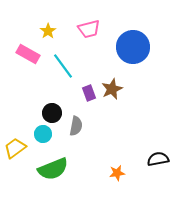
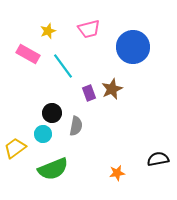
yellow star: rotated 14 degrees clockwise
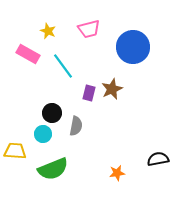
yellow star: rotated 28 degrees counterclockwise
purple rectangle: rotated 35 degrees clockwise
yellow trapezoid: moved 3 px down; rotated 40 degrees clockwise
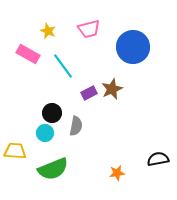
purple rectangle: rotated 49 degrees clockwise
cyan circle: moved 2 px right, 1 px up
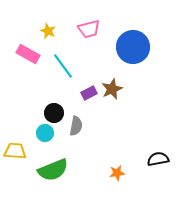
black circle: moved 2 px right
green semicircle: moved 1 px down
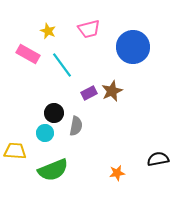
cyan line: moved 1 px left, 1 px up
brown star: moved 2 px down
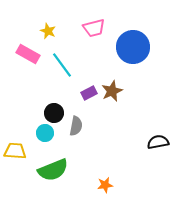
pink trapezoid: moved 5 px right, 1 px up
black semicircle: moved 17 px up
orange star: moved 12 px left, 12 px down
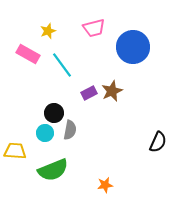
yellow star: rotated 28 degrees clockwise
gray semicircle: moved 6 px left, 4 px down
black semicircle: rotated 125 degrees clockwise
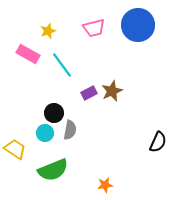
blue circle: moved 5 px right, 22 px up
yellow trapezoid: moved 2 px up; rotated 30 degrees clockwise
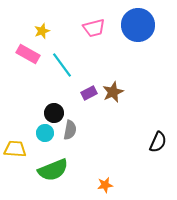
yellow star: moved 6 px left
brown star: moved 1 px right, 1 px down
yellow trapezoid: rotated 30 degrees counterclockwise
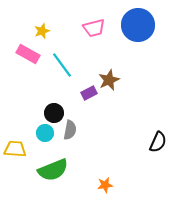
brown star: moved 4 px left, 12 px up
